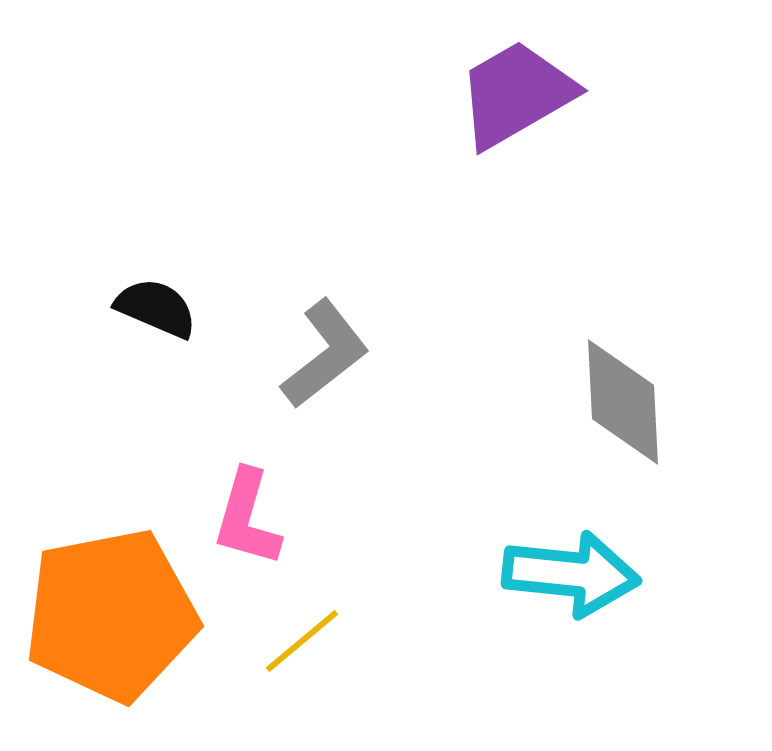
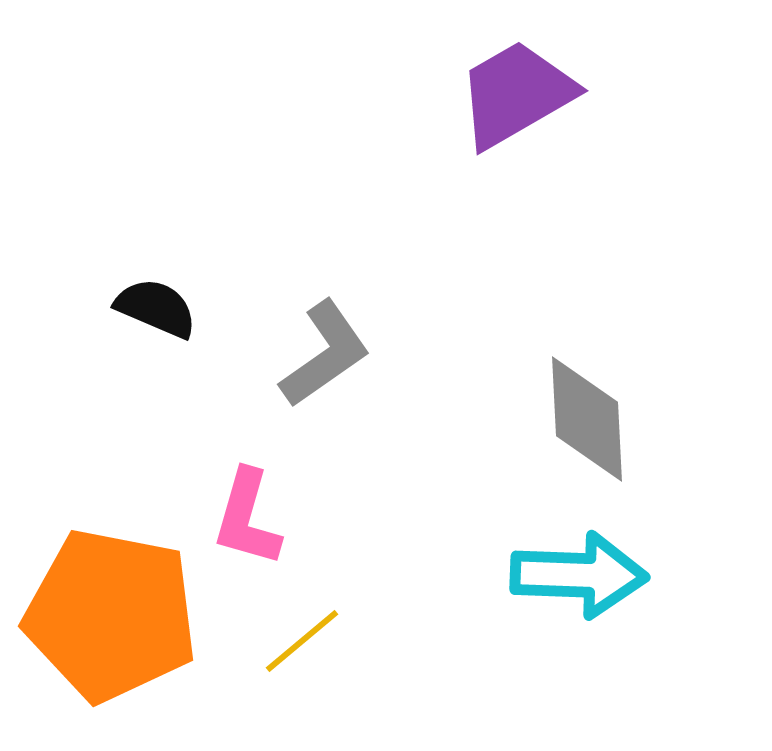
gray L-shape: rotated 3 degrees clockwise
gray diamond: moved 36 px left, 17 px down
cyan arrow: moved 8 px right, 1 px down; rotated 4 degrees counterclockwise
orange pentagon: rotated 22 degrees clockwise
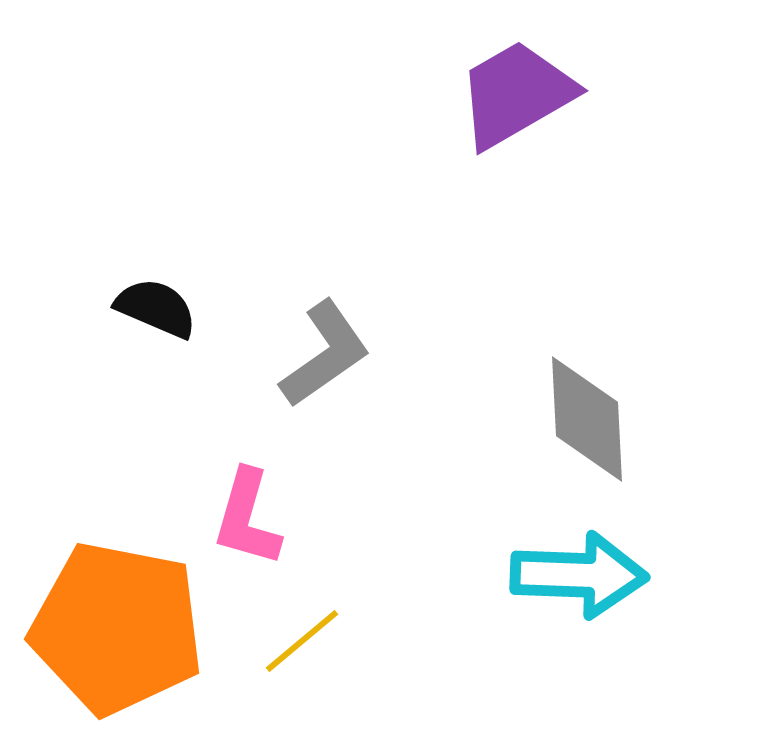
orange pentagon: moved 6 px right, 13 px down
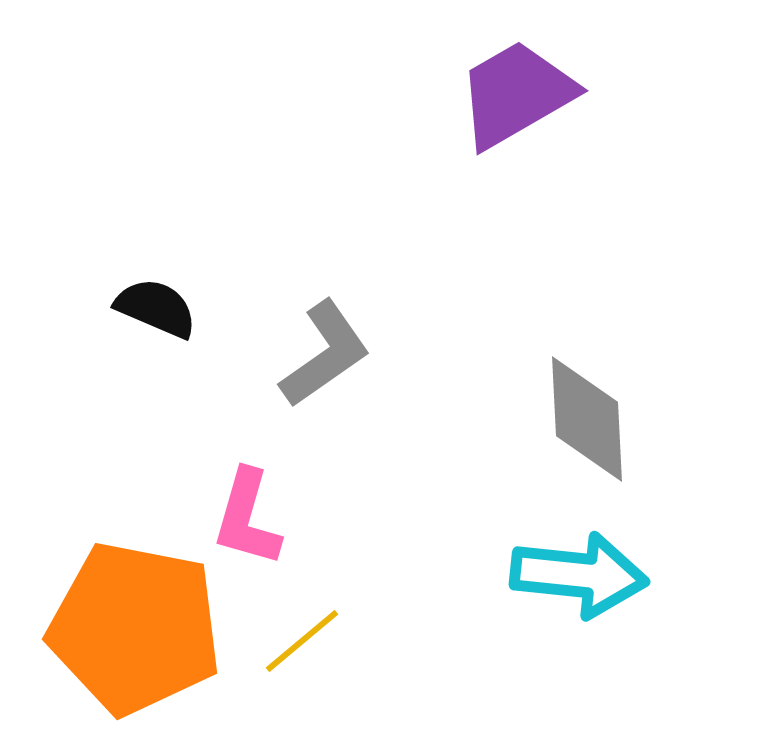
cyan arrow: rotated 4 degrees clockwise
orange pentagon: moved 18 px right
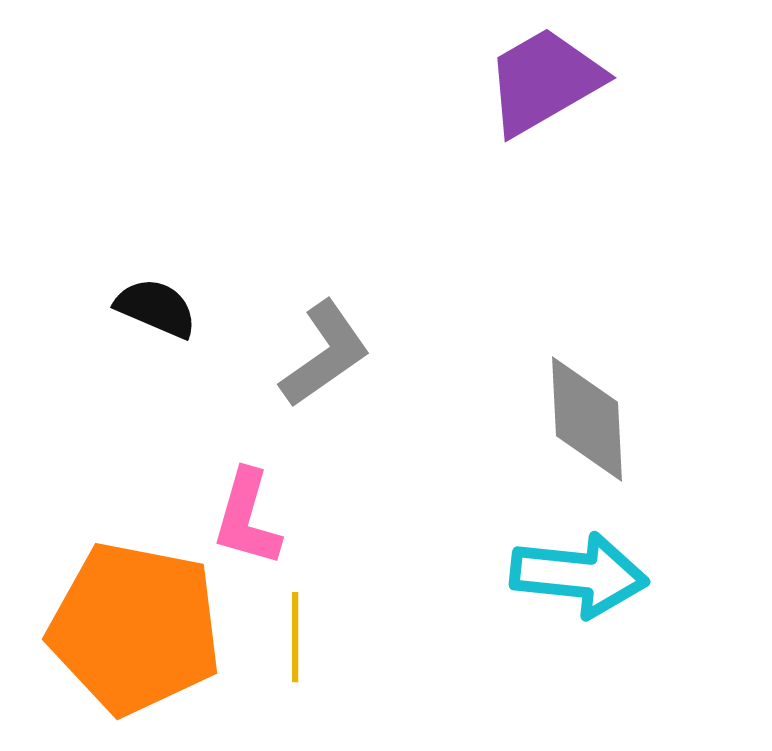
purple trapezoid: moved 28 px right, 13 px up
yellow line: moved 7 px left, 4 px up; rotated 50 degrees counterclockwise
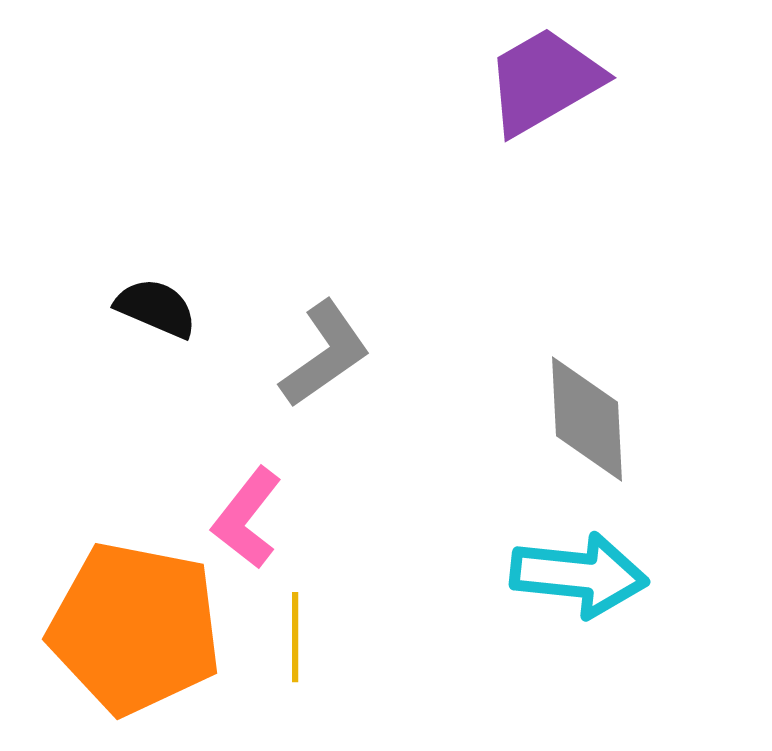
pink L-shape: rotated 22 degrees clockwise
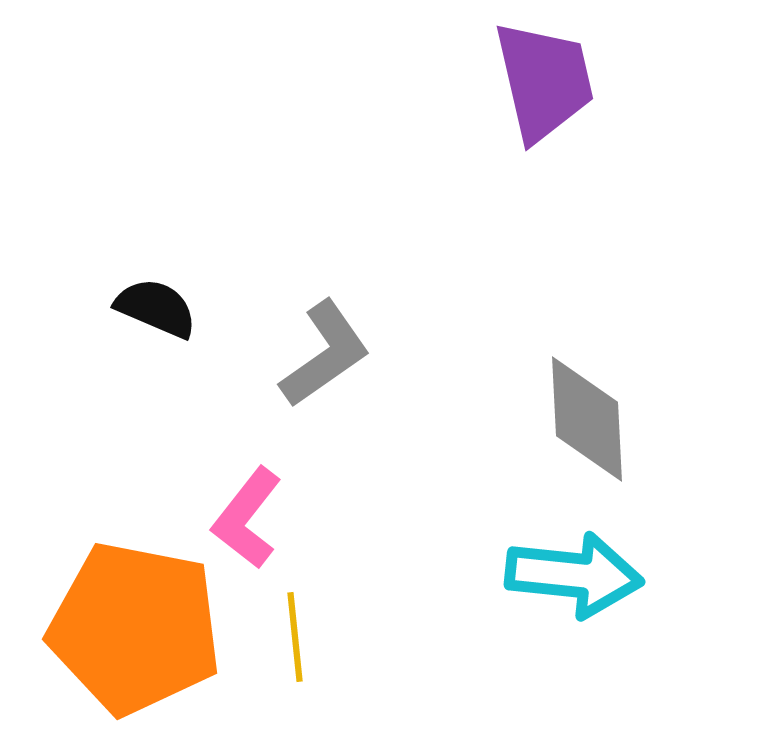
purple trapezoid: rotated 107 degrees clockwise
cyan arrow: moved 5 px left
yellow line: rotated 6 degrees counterclockwise
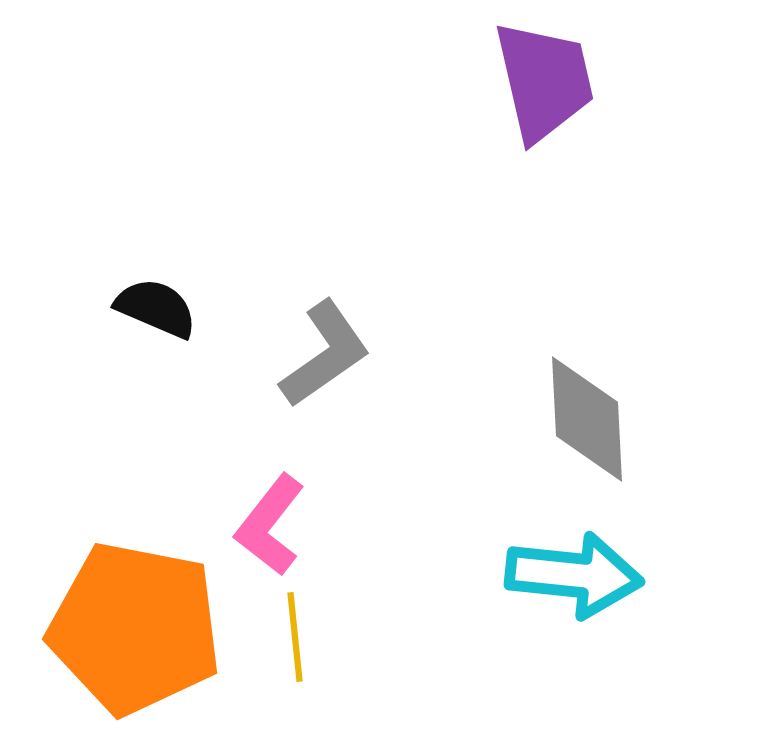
pink L-shape: moved 23 px right, 7 px down
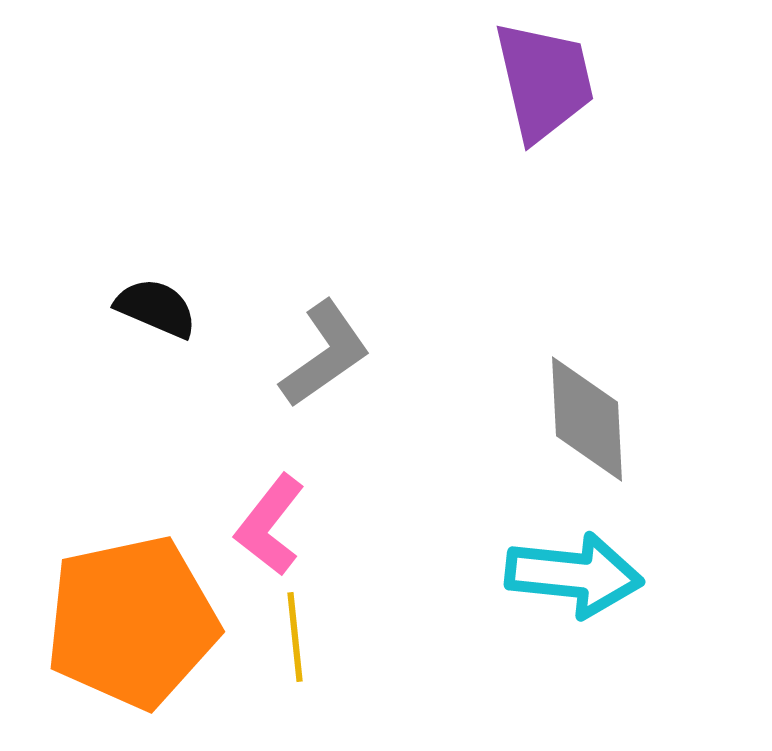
orange pentagon: moved 3 px left, 6 px up; rotated 23 degrees counterclockwise
